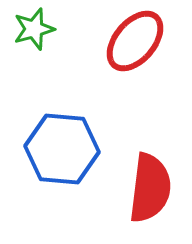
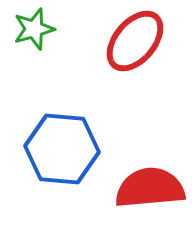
red semicircle: rotated 102 degrees counterclockwise
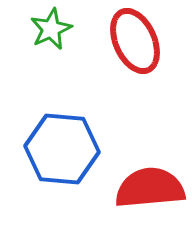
green star: moved 17 px right; rotated 9 degrees counterclockwise
red ellipse: rotated 64 degrees counterclockwise
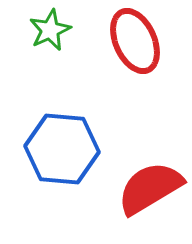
green star: moved 1 px left, 1 px down
red semicircle: rotated 26 degrees counterclockwise
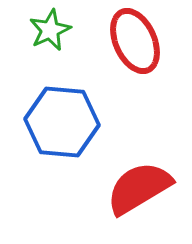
blue hexagon: moved 27 px up
red semicircle: moved 11 px left
